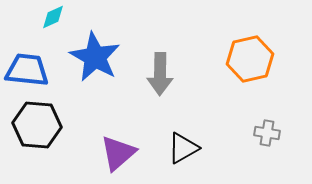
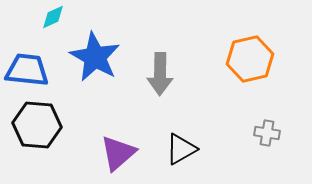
black triangle: moved 2 px left, 1 px down
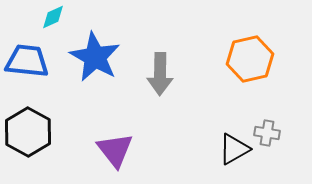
blue trapezoid: moved 9 px up
black hexagon: moved 9 px left, 7 px down; rotated 24 degrees clockwise
black triangle: moved 53 px right
purple triangle: moved 3 px left, 3 px up; rotated 27 degrees counterclockwise
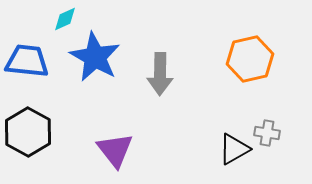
cyan diamond: moved 12 px right, 2 px down
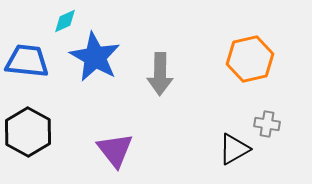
cyan diamond: moved 2 px down
gray cross: moved 9 px up
